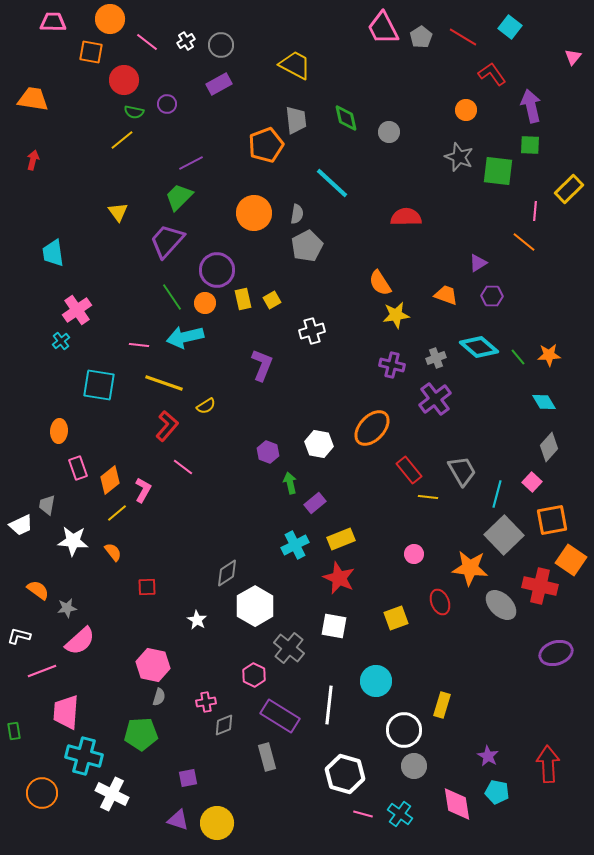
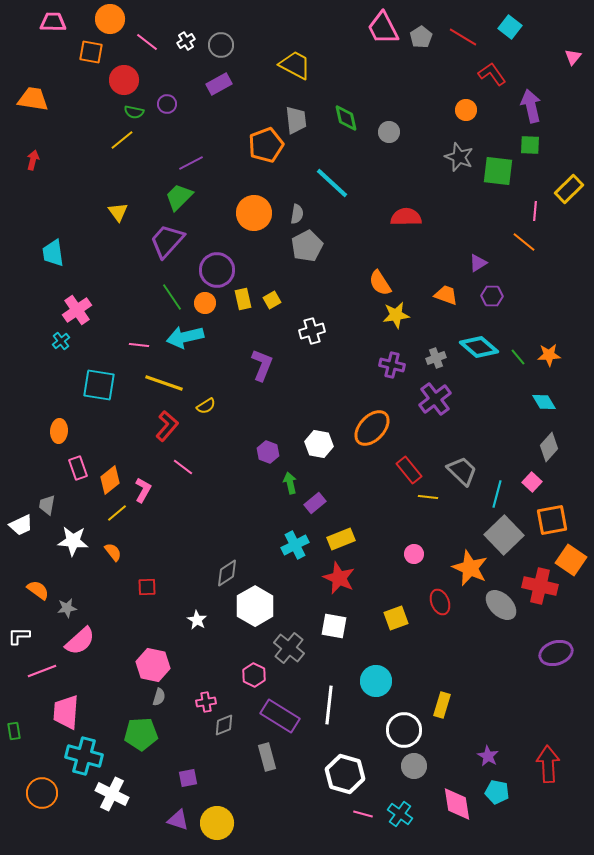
gray trapezoid at (462, 471): rotated 16 degrees counterclockwise
orange star at (470, 568): rotated 18 degrees clockwise
white L-shape at (19, 636): rotated 15 degrees counterclockwise
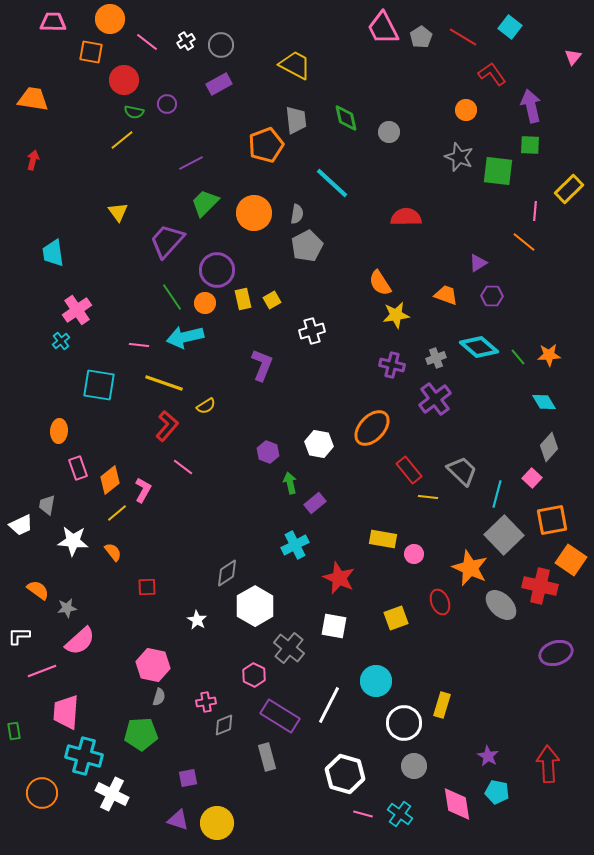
green trapezoid at (179, 197): moved 26 px right, 6 px down
pink square at (532, 482): moved 4 px up
yellow rectangle at (341, 539): moved 42 px right; rotated 32 degrees clockwise
white line at (329, 705): rotated 21 degrees clockwise
white circle at (404, 730): moved 7 px up
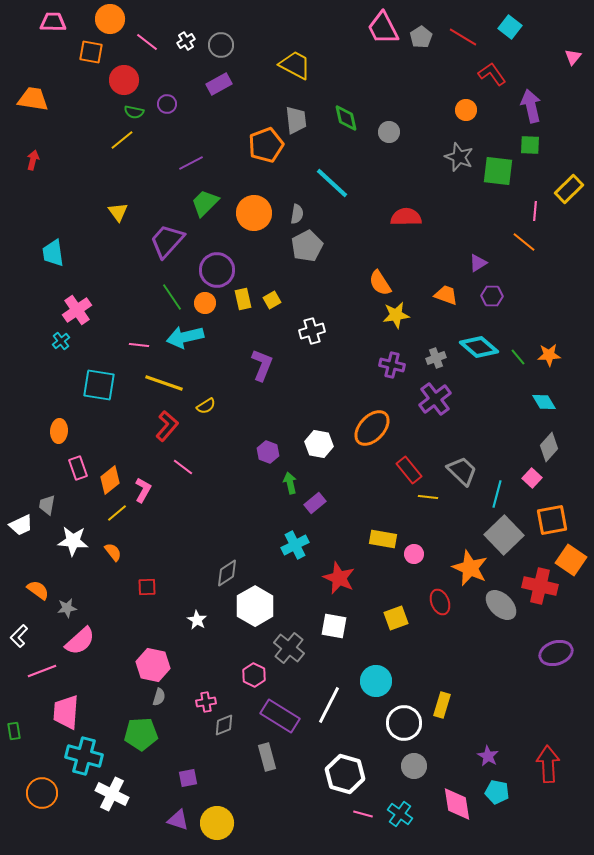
white L-shape at (19, 636): rotated 45 degrees counterclockwise
